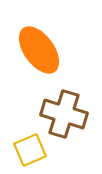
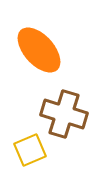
orange ellipse: rotated 6 degrees counterclockwise
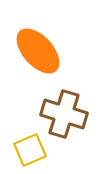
orange ellipse: moved 1 px left, 1 px down
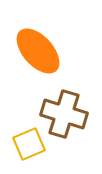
yellow square: moved 1 px left, 6 px up
